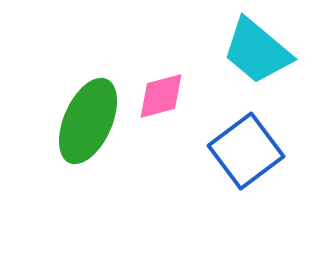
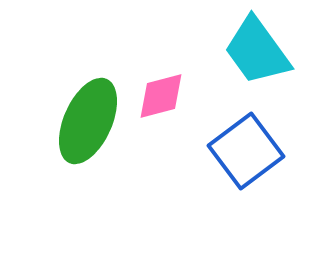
cyan trapezoid: rotated 14 degrees clockwise
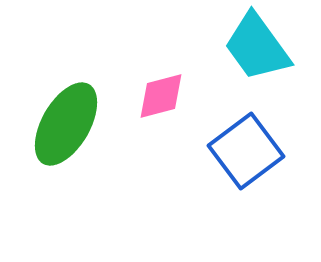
cyan trapezoid: moved 4 px up
green ellipse: moved 22 px left, 3 px down; rotated 6 degrees clockwise
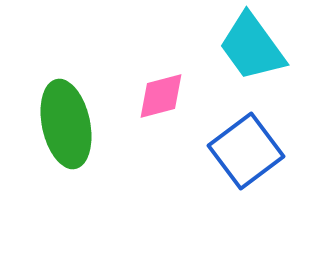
cyan trapezoid: moved 5 px left
green ellipse: rotated 42 degrees counterclockwise
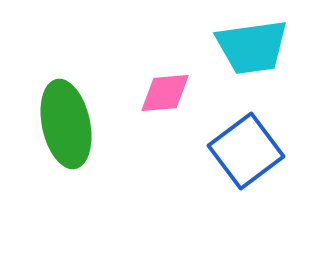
cyan trapezoid: rotated 62 degrees counterclockwise
pink diamond: moved 4 px right, 3 px up; rotated 10 degrees clockwise
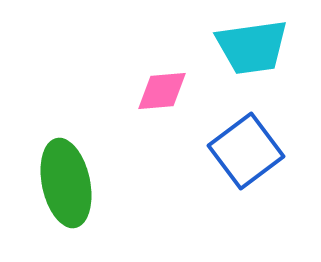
pink diamond: moved 3 px left, 2 px up
green ellipse: moved 59 px down
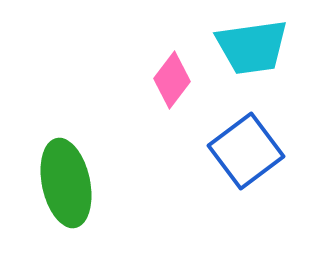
pink diamond: moved 10 px right, 11 px up; rotated 48 degrees counterclockwise
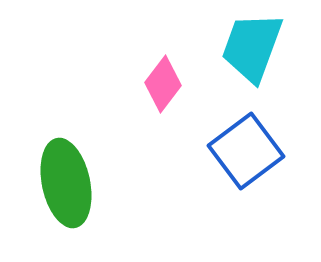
cyan trapezoid: rotated 118 degrees clockwise
pink diamond: moved 9 px left, 4 px down
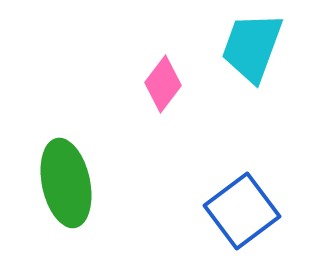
blue square: moved 4 px left, 60 px down
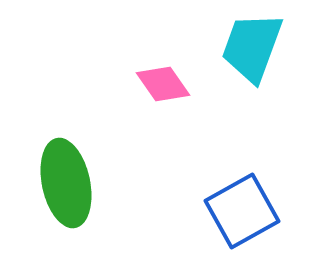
pink diamond: rotated 72 degrees counterclockwise
blue square: rotated 8 degrees clockwise
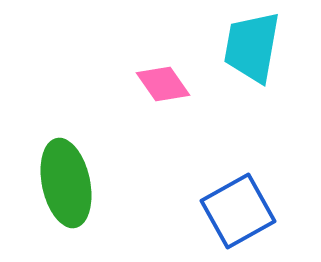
cyan trapezoid: rotated 10 degrees counterclockwise
blue square: moved 4 px left
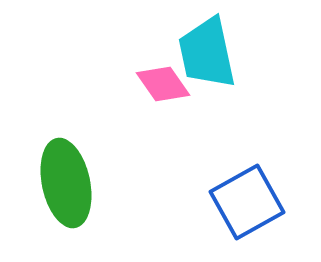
cyan trapezoid: moved 45 px left, 6 px down; rotated 22 degrees counterclockwise
blue square: moved 9 px right, 9 px up
